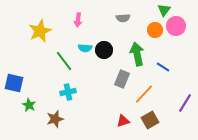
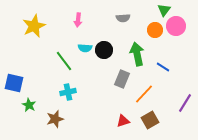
yellow star: moved 6 px left, 5 px up
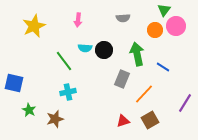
green star: moved 5 px down
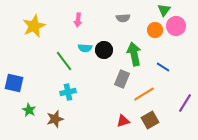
green arrow: moved 3 px left
orange line: rotated 15 degrees clockwise
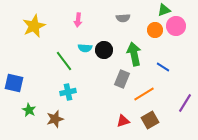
green triangle: rotated 32 degrees clockwise
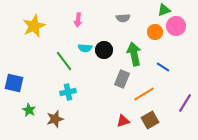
orange circle: moved 2 px down
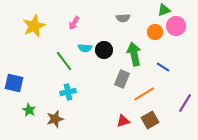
pink arrow: moved 4 px left, 3 px down; rotated 24 degrees clockwise
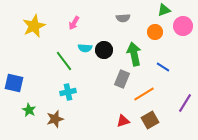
pink circle: moved 7 px right
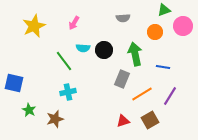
cyan semicircle: moved 2 px left
green arrow: moved 1 px right
blue line: rotated 24 degrees counterclockwise
orange line: moved 2 px left
purple line: moved 15 px left, 7 px up
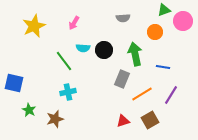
pink circle: moved 5 px up
purple line: moved 1 px right, 1 px up
